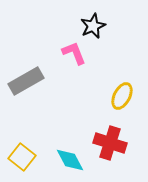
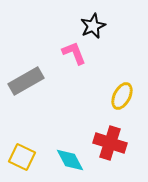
yellow square: rotated 12 degrees counterclockwise
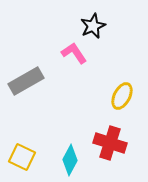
pink L-shape: rotated 12 degrees counterclockwise
cyan diamond: rotated 56 degrees clockwise
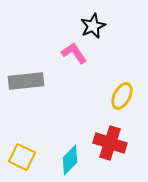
gray rectangle: rotated 24 degrees clockwise
cyan diamond: rotated 16 degrees clockwise
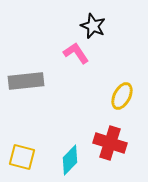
black star: rotated 25 degrees counterclockwise
pink L-shape: moved 2 px right
yellow square: rotated 12 degrees counterclockwise
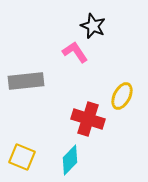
pink L-shape: moved 1 px left, 1 px up
red cross: moved 22 px left, 24 px up
yellow square: rotated 8 degrees clockwise
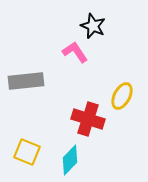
yellow square: moved 5 px right, 5 px up
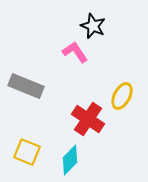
gray rectangle: moved 5 px down; rotated 28 degrees clockwise
red cross: rotated 16 degrees clockwise
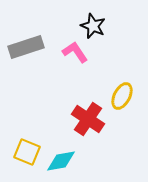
gray rectangle: moved 39 px up; rotated 40 degrees counterclockwise
cyan diamond: moved 9 px left, 1 px down; rotated 36 degrees clockwise
